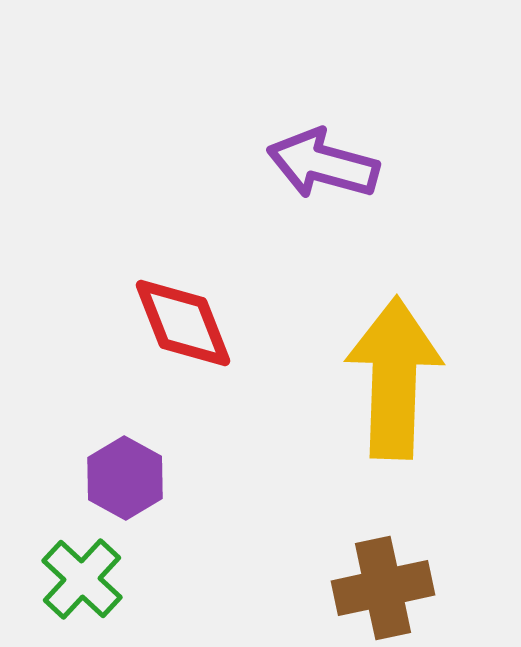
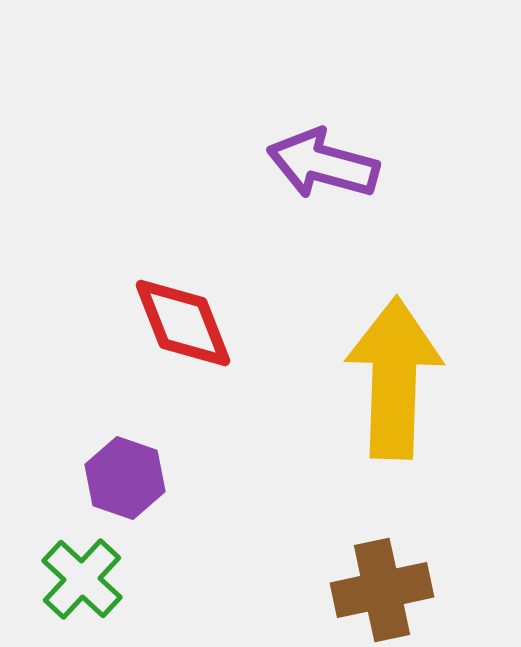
purple hexagon: rotated 10 degrees counterclockwise
brown cross: moved 1 px left, 2 px down
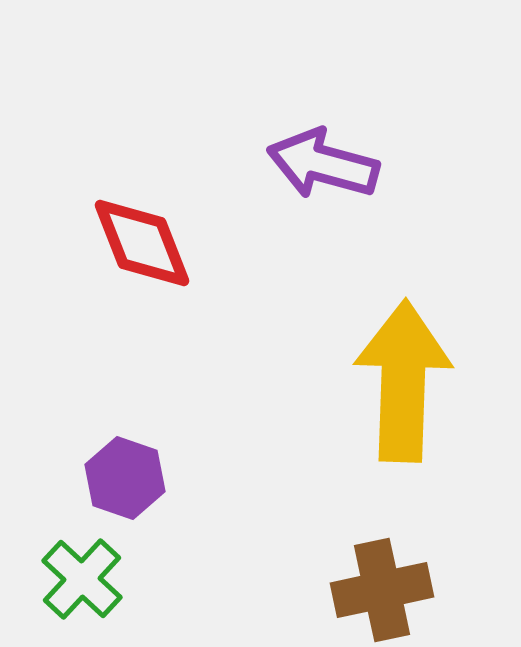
red diamond: moved 41 px left, 80 px up
yellow arrow: moved 9 px right, 3 px down
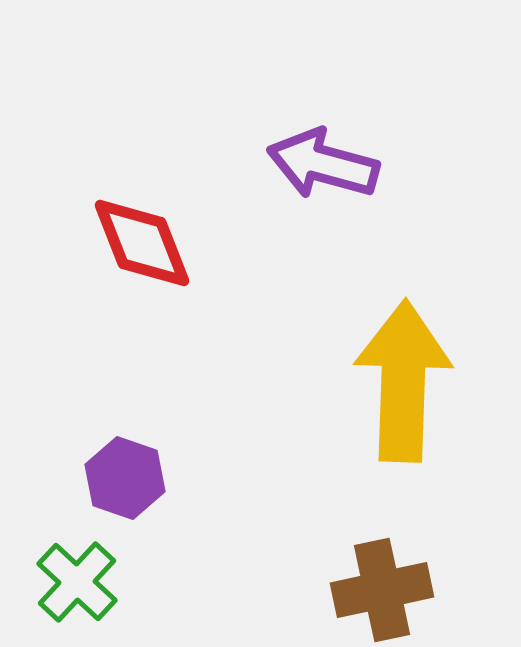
green cross: moved 5 px left, 3 px down
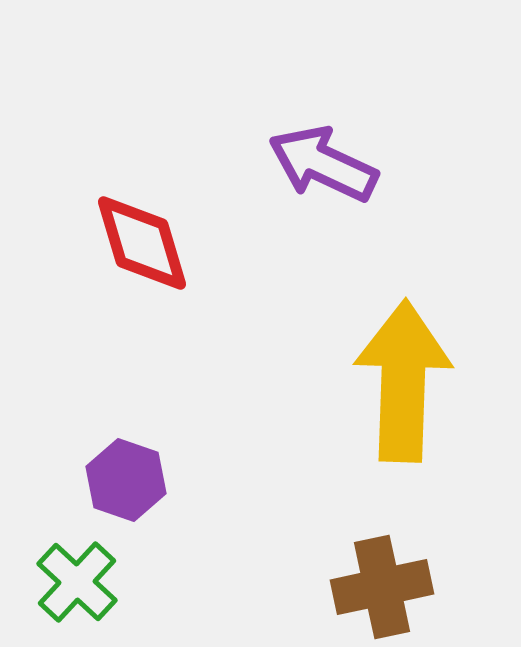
purple arrow: rotated 10 degrees clockwise
red diamond: rotated 5 degrees clockwise
purple hexagon: moved 1 px right, 2 px down
brown cross: moved 3 px up
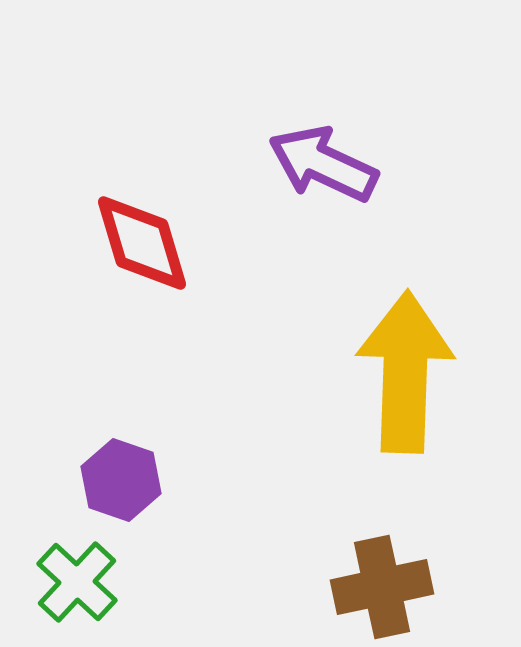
yellow arrow: moved 2 px right, 9 px up
purple hexagon: moved 5 px left
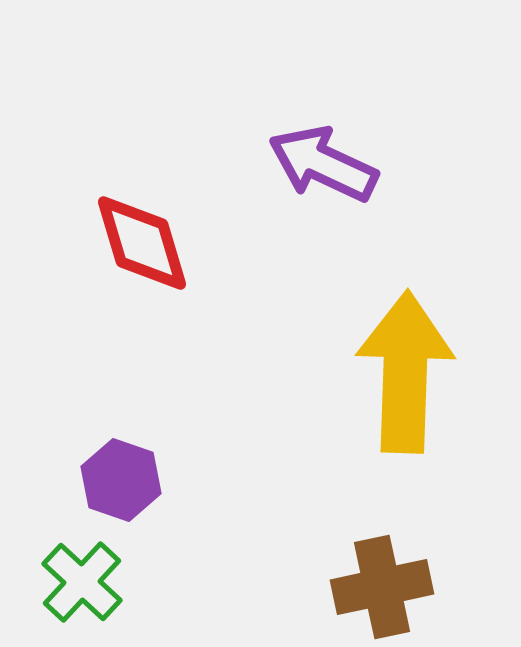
green cross: moved 5 px right
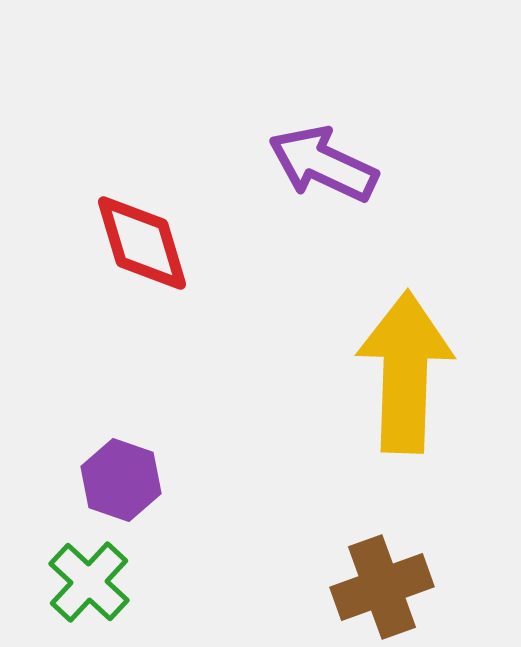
green cross: moved 7 px right
brown cross: rotated 8 degrees counterclockwise
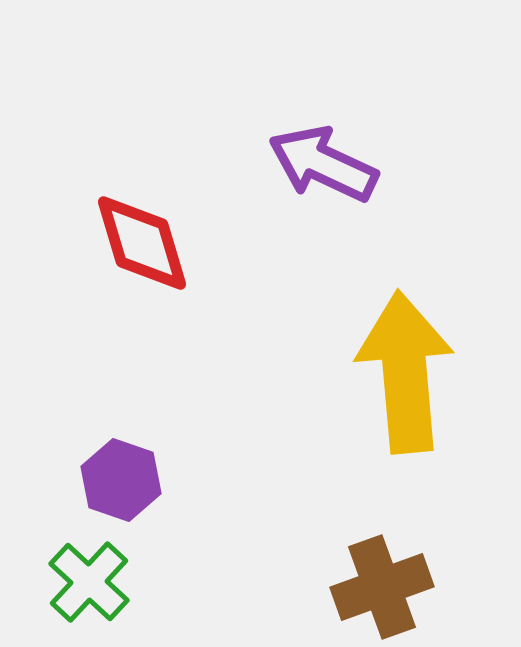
yellow arrow: rotated 7 degrees counterclockwise
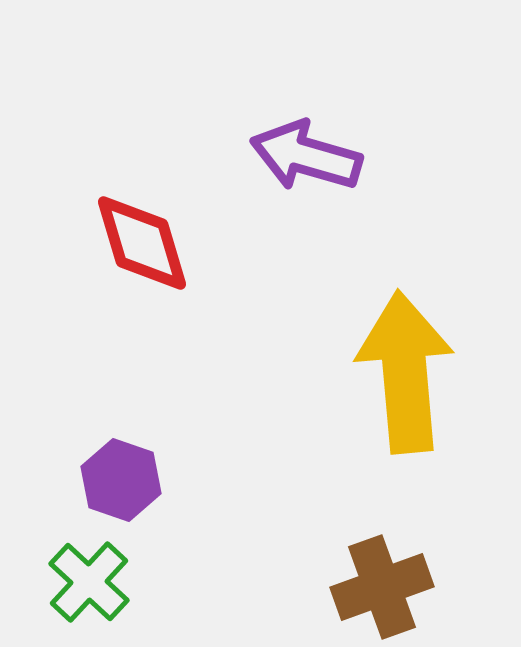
purple arrow: moved 17 px left, 8 px up; rotated 9 degrees counterclockwise
